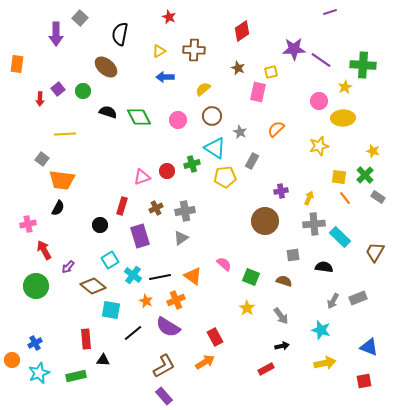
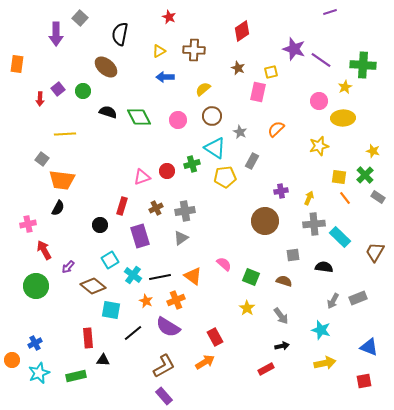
purple star at (294, 49): rotated 20 degrees clockwise
red rectangle at (86, 339): moved 2 px right, 1 px up
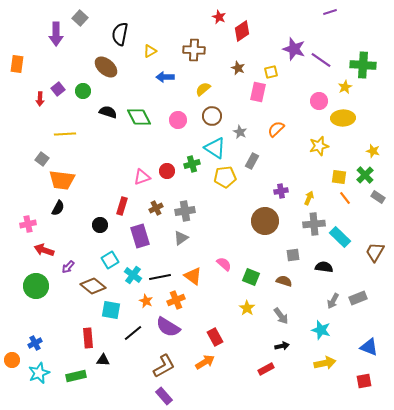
red star at (169, 17): moved 50 px right
yellow triangle at (159, 51): moved 9 px left
red arrow at (44, 250): rotated 42 degrees counterclockwise
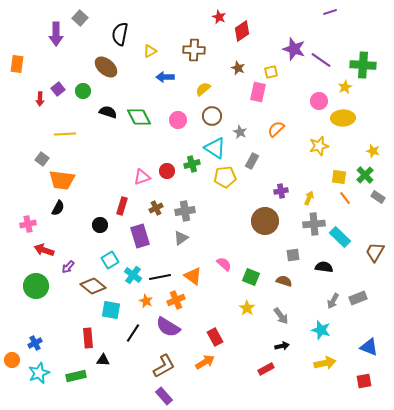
black line at (133, 333): rotated 18 degrees counterclockwise
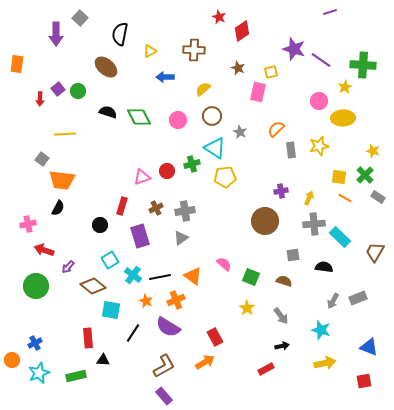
green circle at (83, 91): moved 5 px left
gray rectangle at (252, 161): moved 39 px right, 11 px up; rotated 35 degrees counterclockwise
orange line at (345, 198): rotated 24 degrees counterclockwise
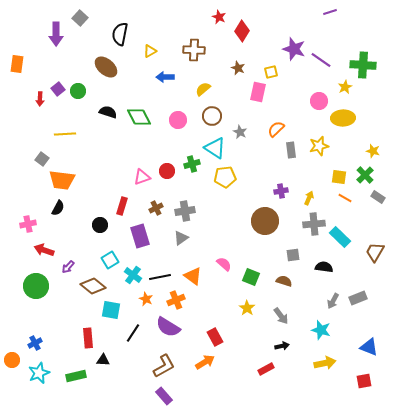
red diamond at (242, 31): rotated 25 degrees counterclockwise
orange star at (146, 301): moved 2 px up
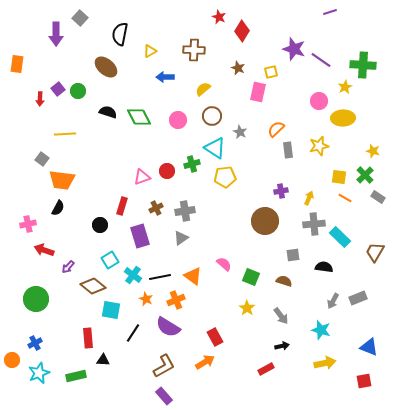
gray rectangle at (291, 150): moved 3 px left
green circle at (36, 286): moved 13 px down
